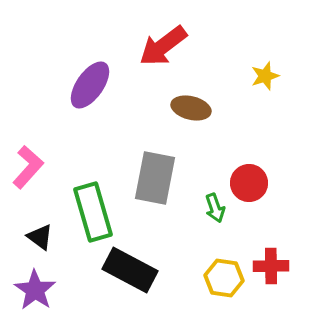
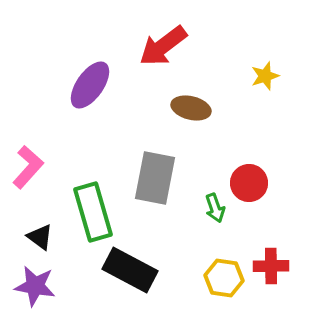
purple star: moved 4 px up; rotated 24 degrees counterclockwise
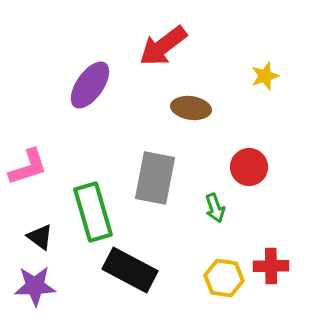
brown ellipse: rotated 6 degrees counterclockwise
pink L-shape: rotated 30 degrees clockwise
red circle: moved 16 px up
purple star: rotated 12 degrees counterclockwise
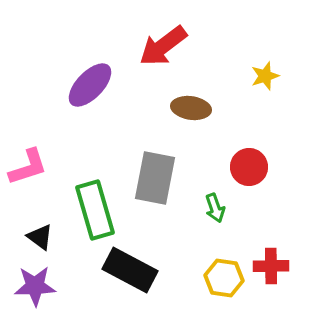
purple ellipse: rotated 9 degrees clockwise
green rectangle: moved 2 px right, 2 px up
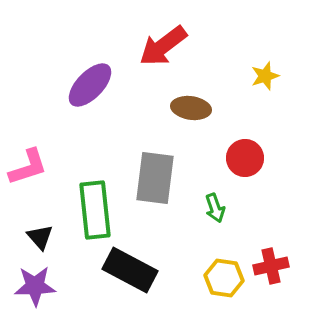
red circle: moved 4 px left, 9 px up
gray rectangle: rotated 4 degrees counterclockwise
green rectangle: rotated 10 degrees clockwise
black triangle: rotated 12 degrees clockwise
red cross: rotated 12 degrees counterclockwise
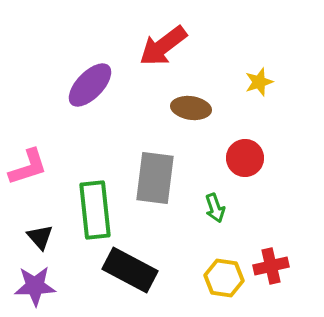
yellow star: moved 6 px left, 6 px down
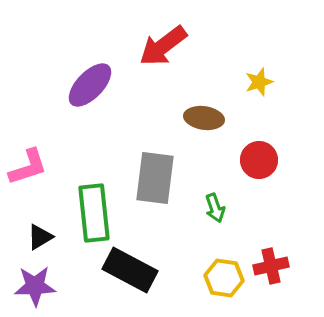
brown ellipse: moved 13 px right, 10 px down
red circle: moved 14 px right, 2 px down
green rectangle: moved 1 px left, 3 px down
black triangle: rotated 40 degrees clockwise
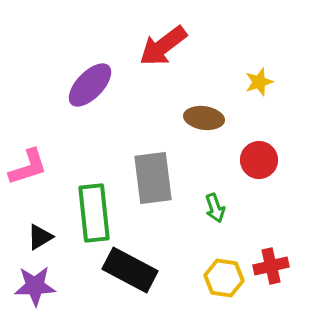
gray rectangle: moved 2 px left; rotated 14 degrees counterclockwise
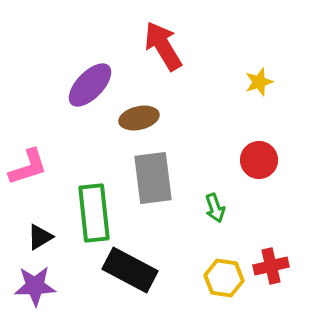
red arrow: rotated 96 degrees clockwise
brown ellipse: moved 65 px left; rotated 21 degrees counterclockwise
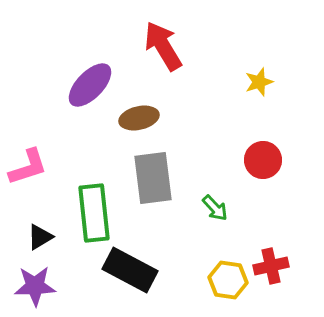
red circle: moved 4 px right
green arrow: rotated 24 degrees counterclockwise
yellow hexagon: moved 4 px right, 2 px down
